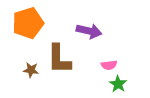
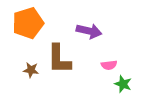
green star: moved 5 px right; rotated 12 degrees counterclockwise
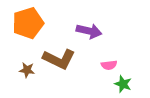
brown L-shape: rotated 64 degrees counterclockwise
brown star: moved 4 px left
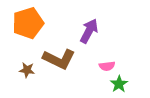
purple arrow: rotated 75 degrees counterclockwise
pink semicircle: moved 2 px left, 1 px down
green star: moved 4 px left; rotated 18 degrees clockwise
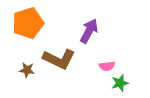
green star: moved 1 px right, 1 px up; rotated 18 degrees clockwise
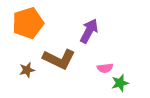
pink semicircle: moved 2 px left, 2 px down
brown star: rotated 21 degrees counterclockwise
